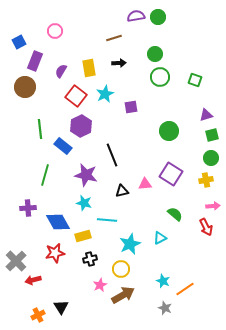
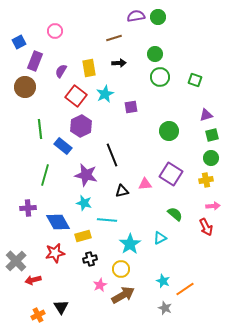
cyan star at (130, 244): rotated 10 degrees counterclockwise
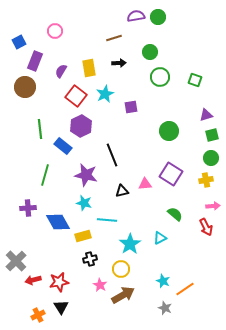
green circle at (155, 54): moved 5 px left, 2 px up
red star at (55, 253): moved 4 px right, 29 px down
pink star at (100, 285): rotated 16 degrees counterclockwise
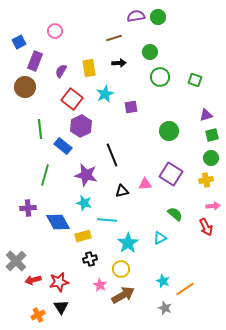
red square at (76, 96): moved 4 px left, 3 px down
cyan star at (130, 244): moved 2 px left, 1 px up
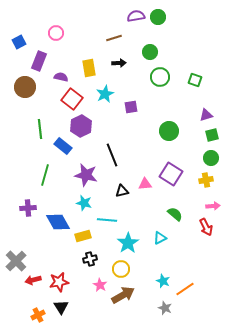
pink circle at (55, 31): moved 1 px right, 2 px down
purple rectangle at (35, 61): moved 4 px right
purple semicircle at (61, 71): moved 6 px down; rotated 72 degrees clockwise
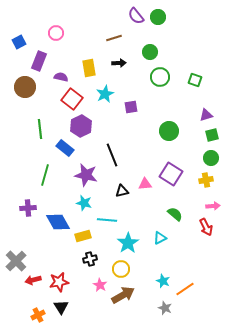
purple semicircle at (136, 16): rotated 120 degrees counterclockwise
blue rectangle at (63, 146): moved 2 px right, 2 px down
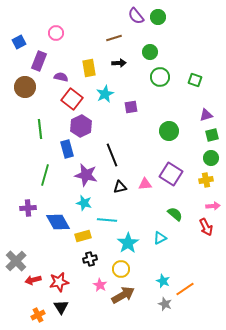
blue rectangle at (65, 148): moved 2 px right, 1 px down; rotated 36 degrees clockwise
black triangle at (122, 191): moved 2 px left, 4 px up
gray star at (165, 308): moved 4 px up
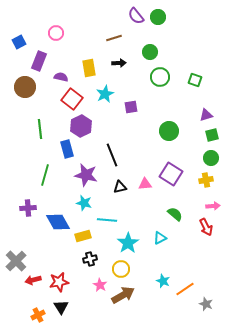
gray star at (165, 304): moved 41 px right
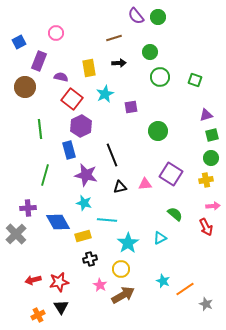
green circle at (169, 131): moved 11 px left
blue rectangle at (67, 149): moved 2 px right, 1 px down
gray cross at (16, 261): moved 27 px up
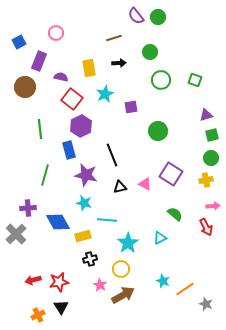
green circle at (160, 77): moved 1 px right, 3 px down
pink triangle at (145, 184): rotated 32 degrees clockwise
